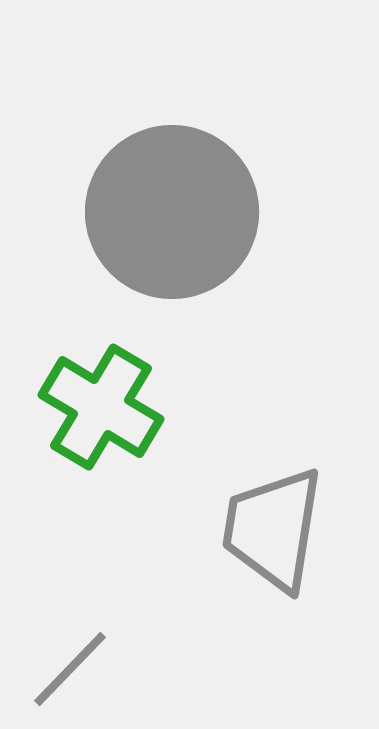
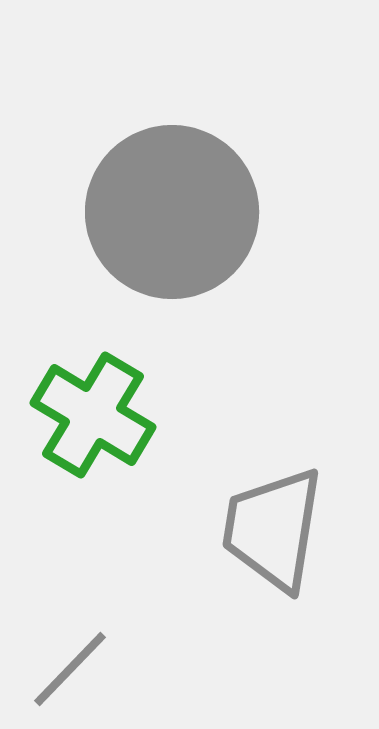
green cross: moved 8 px left, 8 px down
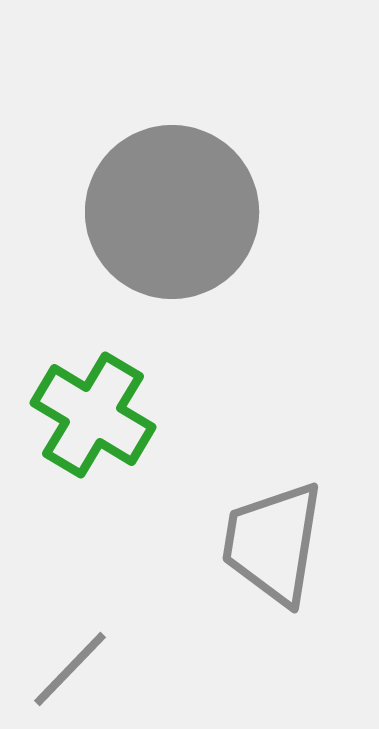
gray trapezoid: moved 14 px down
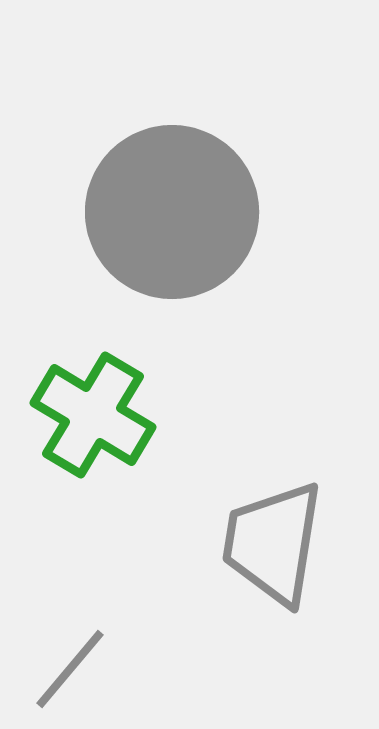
gray line: rotated 4 degrees counterclockwise
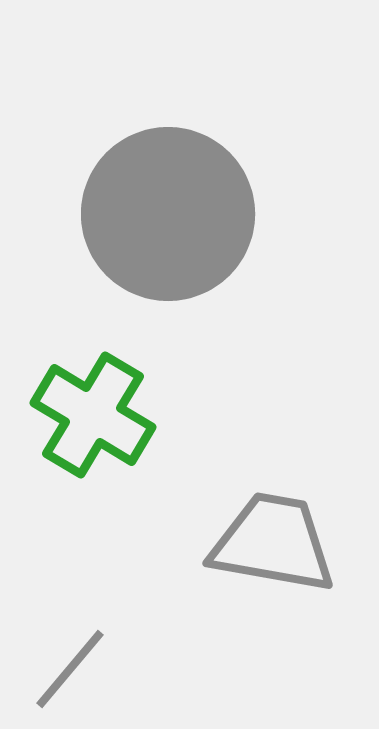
gray circle: moved 4 px left, 2 px down
gray trapezoid: rotated 91 degrees clockwise
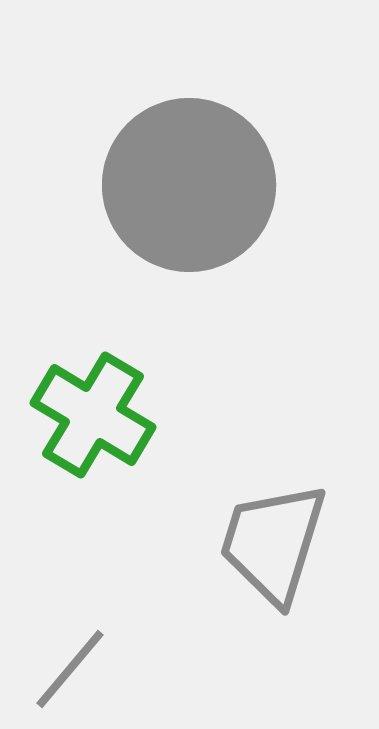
gray circle: moved 21 px right, 29 px up
gray trapezoid: rotated 83 degrees counterclockwise
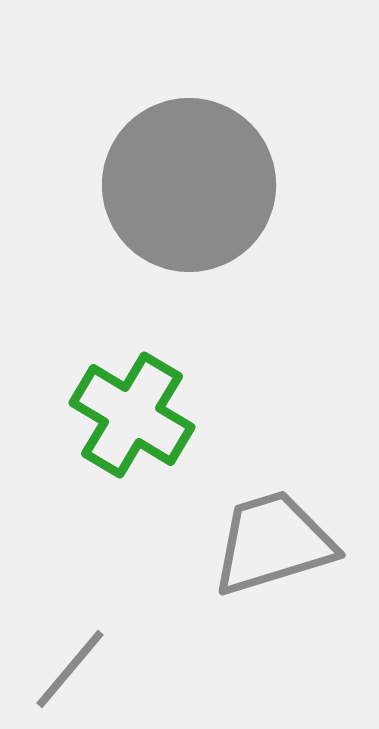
green cross: moved 39 px right
gray trapezoid: rotated 56 degrees clockwise
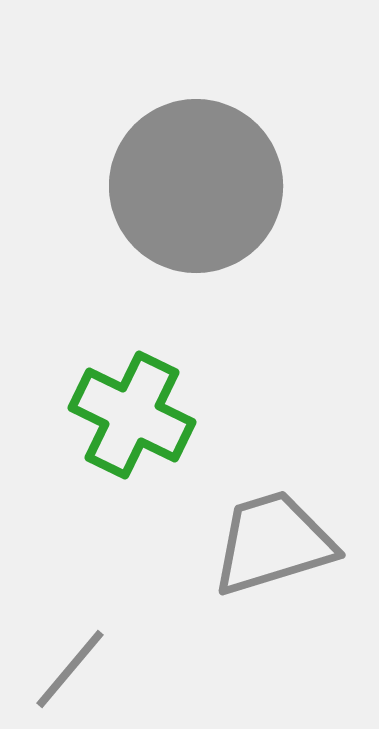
gray circle: moved 7 px right, 1 px down
green cross: rotated 5 degrees counterclockwise
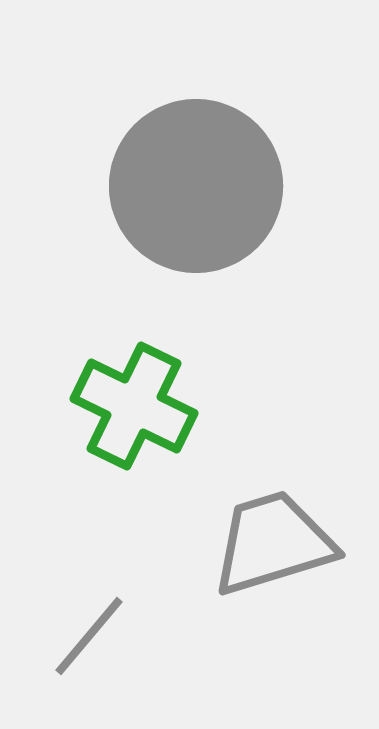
green cross: moved 2 px right, 9 px up
gray line: moved 19 px right, 33 px up
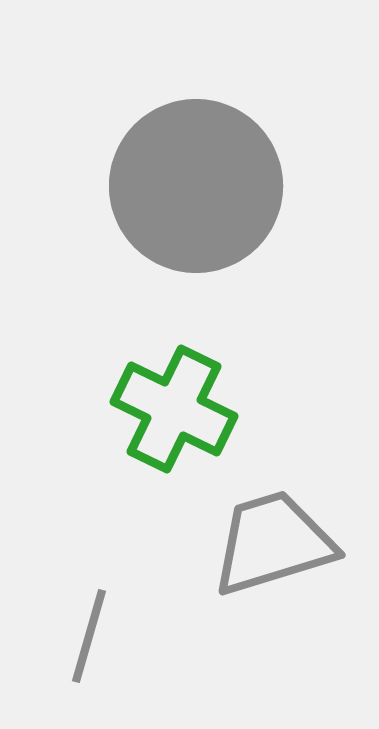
green cross: moved 40 px right, 3 px down
gray line: rotated 24 degrees counterclockwise
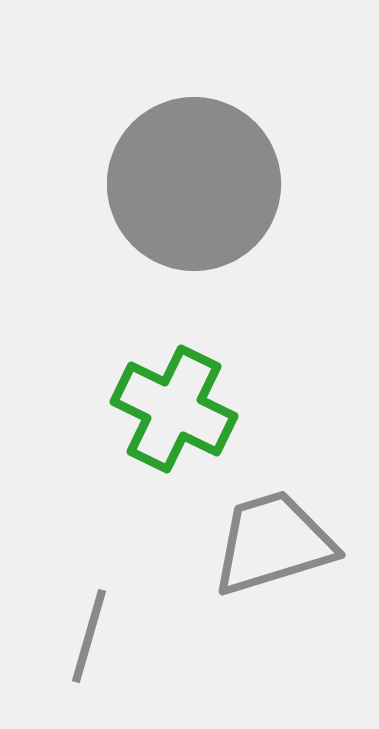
gray circle: moved 2 px left, 2 px up
